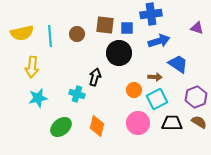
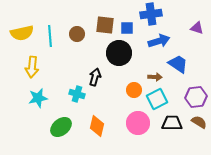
purple hexagon: rotated 15 degrees clockwise
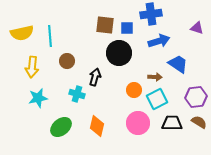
brown circle: moved 10 px left, 27 px down
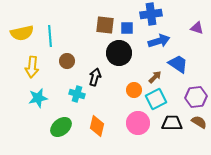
brown arrow: rotated 48 degrees counterclockwise
cyan square: moved 1 px left
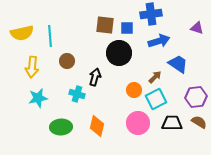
green ellipse: rotated 35 degrees clockwise
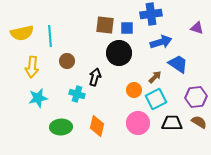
blue arrow: moved 2 px right, 1 px down
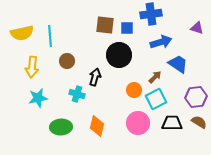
black circle: moved 2 px down
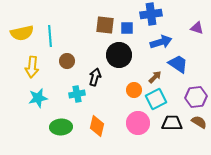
cyan cross: rotated 28 degrees counterclockwise
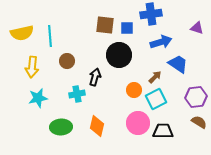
black trapezoid: moved 9 px left, 8 px down
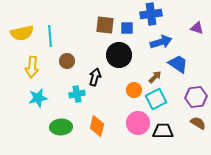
brown semicircle: moved 1 px left, 1 px down
